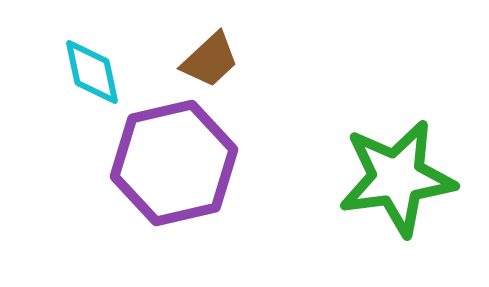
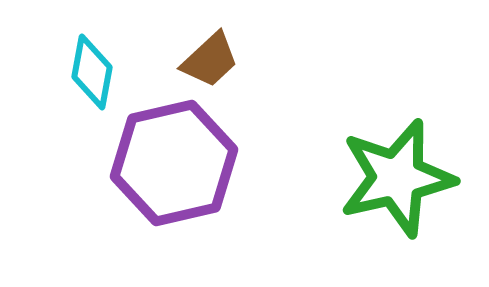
cyan diamond: rotated 22 degrees clockwise
green star: rotated 5 degrees counterclockwise
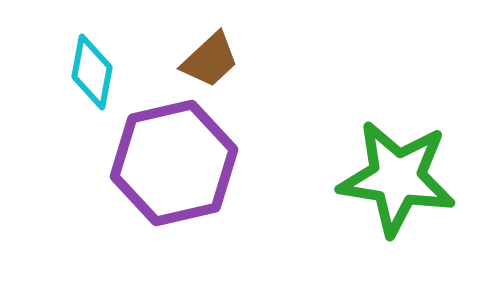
green star: rotated 22 degrees clockwise
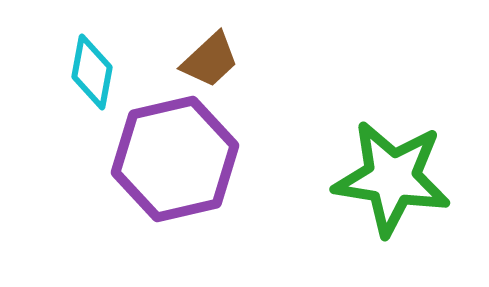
purple hexagon: moved 1 px right, 4 px up
green star: moved 5 px left
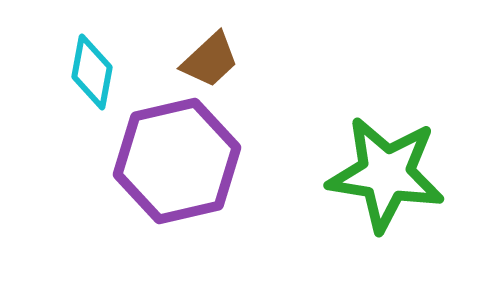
purple hexagon: moved 2 px right, 2 px down
green star: moved 6 px left, 4 px up
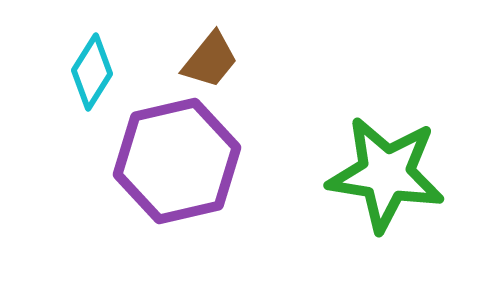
brown trapezoid: rotated 8 degrees counterclockwise
cyan diamond: rotated 22 degrees clockwise
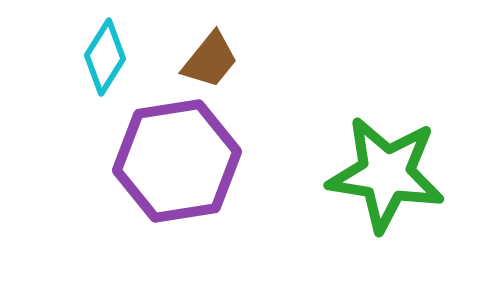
cyan diamond: moved 13 px right, 15 px up
purple hexagon: rotated 4 degrees clockwise
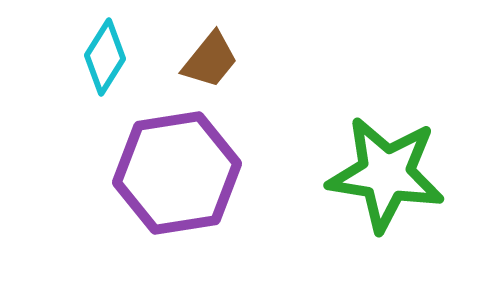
purple hexagon: moved 12 px down
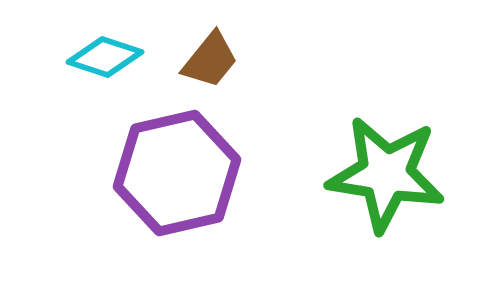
cyan diamond: rotated 76 degrees clockwise
purple hexagon: rotated 4 degrees counterclockwise
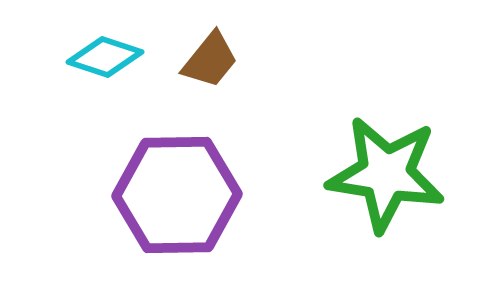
purple hexagon: moved 22 px down; rotated 12 degrees clockwise
